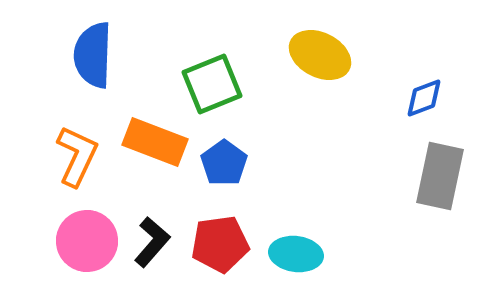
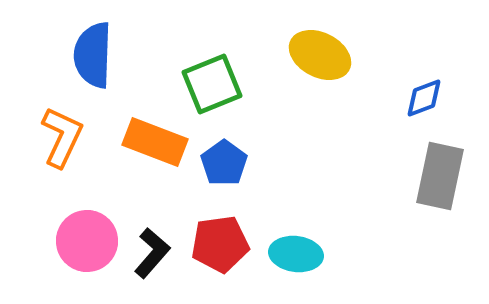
orange L-shape: moved 15 px left, 19 px up
black L-shape: moved 11 px down
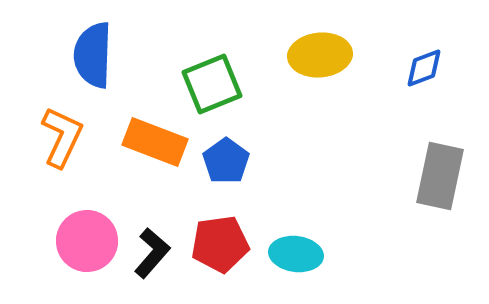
yellow ellipse: rotated 32 degrees counterclockwise
blue diamond: moved 30 px up
blue pentagon: moved 2 px right, 2 px up
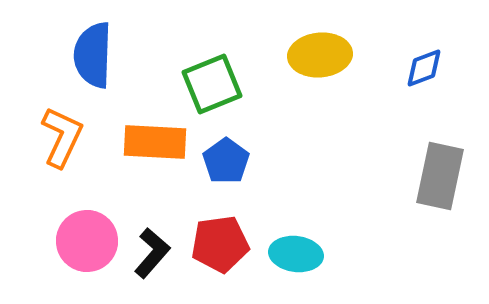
orange rectangle: rotated 18 degrees counterclockwise
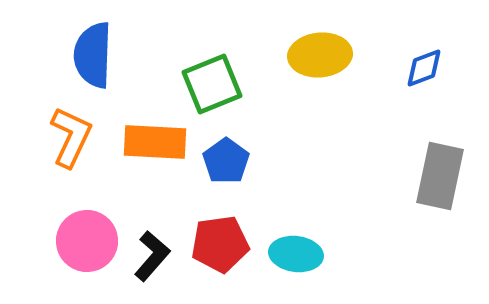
orange L-shape: moved 9 px right
black L-shape: moved 3 px down
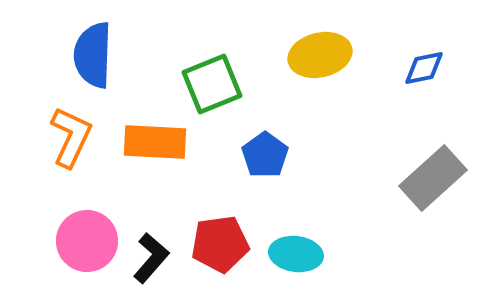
yellow ellipse: rotated 8 degrees counterclockwise
blue diamond: rotated 9 degrees clockwise
blue pentagon: moved 39 px right, 6 px up
gray rectangle: moved 7 px left, 2 px down; rotated 36 degrees clockwise
black L-shape: moved 1 px left, 2 px down
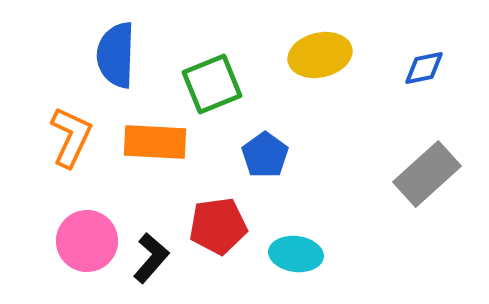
blue semicircle: moved 23 px right
gray rectangle: moved 6 px left, 4 px up
red pentagon: moved 2 px left, 18 px up
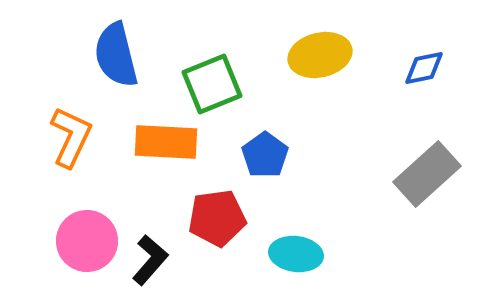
blue semicircle: rotated 16 degrees counterclockwise
orange rectangle: moved 11 px right
red pentagon: moved 1 px left, 8 px up
black L-shape: moved 1 px left, 2 px down
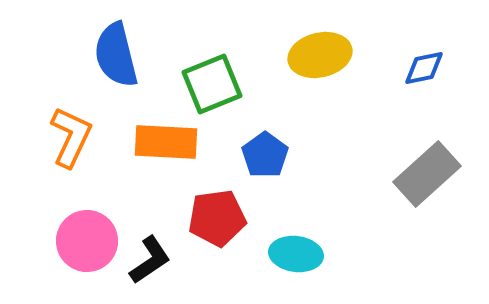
black L-shape: rotated 15 degrees clockwise
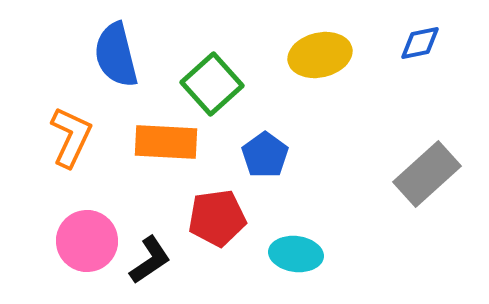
blue diamond: moved 4 px left, 25 px up
green square: rotated 20 degrees counterclockwise
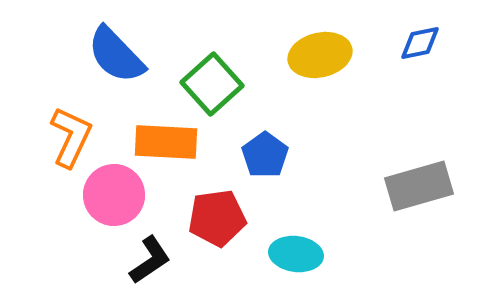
blue semicircle: rotated 30 degrees counterclockwise
gray rectangle: moved 8 px left, 12 px down; rotated 26 degrees clockwise
pink circle: moved 27 px right, 46 px up
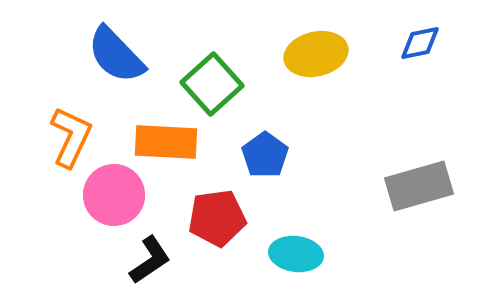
yellow ellipse: moved 4 px left, 1 px up
